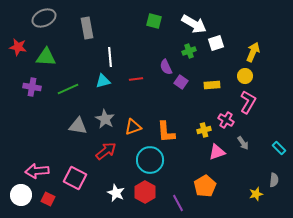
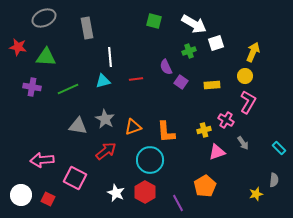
pink arrow: moved 5 px right, 11 px up
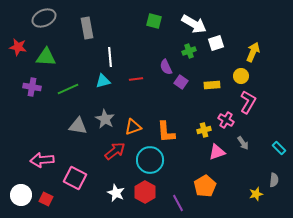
yellow circle: moved 4 px left
red arrow: moved 9 px right
red square: moved 2 px left
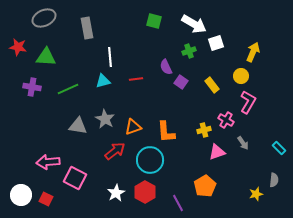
yellow rectangle: rotated 56 degrees clockwise
pink arrow: moved 6 px right, 2 px down
white star: rotated 18 degrees clockwise
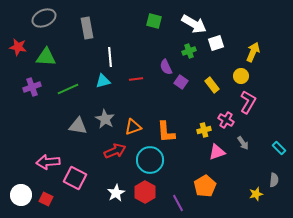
purple cross: rotated 30 degrees counterclockwise
red arrow: rotated 15 degrees clockwise
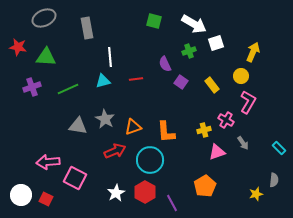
purple semicircle: moved 1 px left, 3 px up
purple line: moved 6 px left
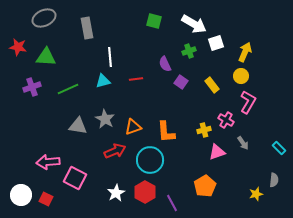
yellow arrow: moved 8 px left
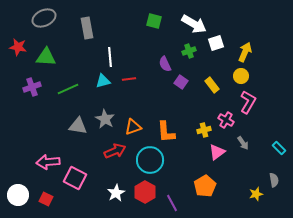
red line: moved 7 px left
pink triangle: rotated 18 degrees counterclockwise
gray semicircle: rotated 16 degrees counterclockwise
white circle: moved 3 px left
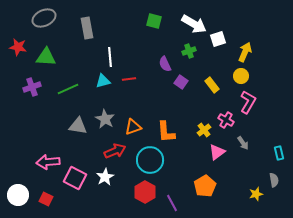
white square: moved 2 px right, 4 px up
yellow cross: rotated 24 degrees counterclockwise
cyan rectangle: moved 5 px down; rotated 32 degrees clockwise
white star: moved 11 px left, 16 px up
